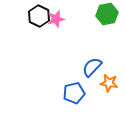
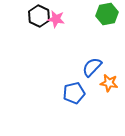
pink star: rotated 24 degrees clockwise
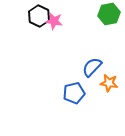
green hexagon: moved 2 px right
pink star: moved 2 px left, 2 px down
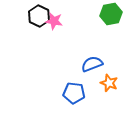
green hexagon: moved 2 px right
blue semicircle: moved 3 px up; rotated 25 degrees clockwise
orange star: rotated 12 degrees clockwise
blue pentagon: rotated 20 degrees clockwise
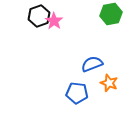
black hexagon: rotated 15 degrees clockwise
pink star: rotated 24 degrees clockwise
blue pentagon: moved 3 px right
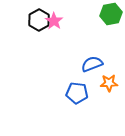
black hexagon: moved 4 px down; rotated 10 degrees counterclockwise
orange star: rotated 24 degrees counterclockwise
